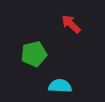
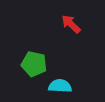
green pentagon: moved 10 px down; rotated 25 degrees clockwise
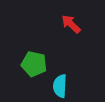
cyan semicircle: rotated 90 degrees counterclockwise
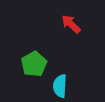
green pentagon: rotated 30 degrees clockwise
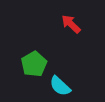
cyan semicircle: rotated 50 degrees counterclockwise
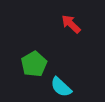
cyan semicircle: moved 1 px right, 1 px down
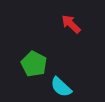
green pentagon: rotated 15 degrees counterclockwise
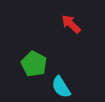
cyan semicircle: rotated 15 degrees clockwise
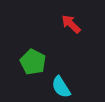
green pentagon: moved 1 px left, 2 px up
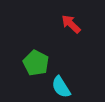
green pentagon: moved 3 px right, 1 px down
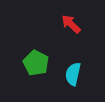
cyan semicircle: moved 12 px right, 13 px up; rotated 45 degrees clockwise
